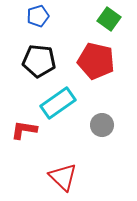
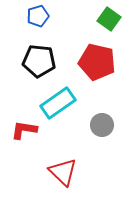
red pentagon: moved 1 px right, 1 px down
red triangle: moved 5 px up
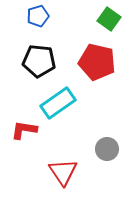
gray circle: moved 5 px right, 24 px down
red triangle: rotated 12 degrees clockwise
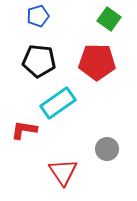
red pentagon: rotated 12 degrees counterclockwise
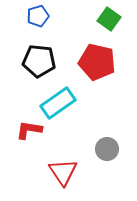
red pentagon: rotated 12 degrees clockwise
red L-shape: moved 5 px right
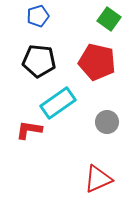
gray circle: moved 27 px up
red triangle: moved 35 px right, 7 px down; rotated 40 degrees clockwise
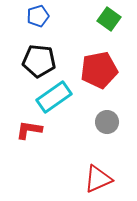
red pentagon: moved 2 px right, 8 px down; rotated 24 degrees counterclockwise
cyan rectangle: moved 4 px left, 6 px up
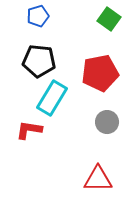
red pentagon: moved 1 px right, 3 px down
cyan rectangle: moved 2 px left, 1 px down; rotated 24 degrees counterclockwise
red triangle: rotated 24 degrees clockwise
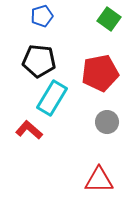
blue pentagon: moved 4 px right
red L-shape: rotated 32 degrees clockwise
red triangle: moved 1 px right, 1 px down
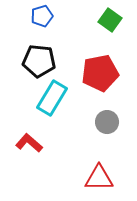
green square: moved 1 px right, 1 px down
red L-shape: moved 13 px down
red triangle: moved 2 px up
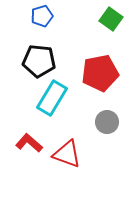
green square: moved 1 px right, 1 px up
red triangle: moved 32 px left, 24 px up; rotated 20 degrees clockwise
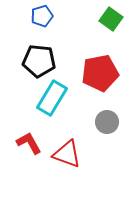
red L-shape: rotated 20 degrees clockwise
